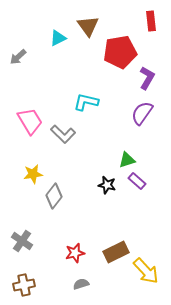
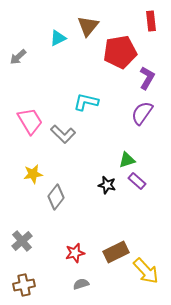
brown triangle: rotated 15 degrees clockwise
gray diamond: moved 2 px right, 1 px down
gray cross: rotated 15 degrees clockwise
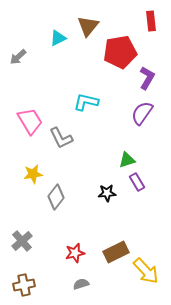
gray L-shape: moved 2 px left, 4 px down; rotated 20 degrees clockwise
purple rectangle: moved 1 px down; rotated 18 degrees clockwise
black star: moved 8 px down; rotated 18 degrees counterclockwise
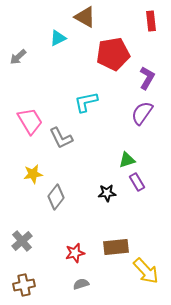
brown triangle: moved 3 px left, 9 px up; rotated 40 degrees counterclockwise
red pentagon: moved 7 px left, 2 px down
cyan L-shape: rotated 25 degrees counterclockwise
brown rectangle: moved 5 px up; rotated 20 degrees clockwise
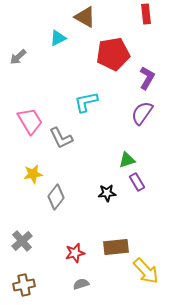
red rectangle: moved 5 px left, 7 px up
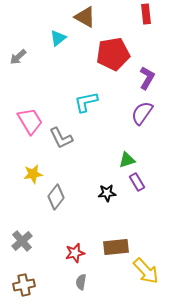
cyan triangle: rotated 12 degrees counterclockwise
gray semicircle: moved 2 px up; rotated 63 degrees counterclockwise
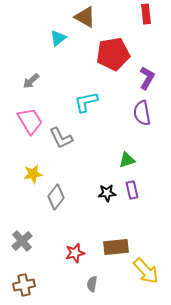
gray arrow: moved 13 px right, 24 px down
purple semicircle: rotated 45 degrees counterclockwise
purple rectangle: moved 5 px left, 8 px down; rotated 18 degrees clockwise
gray semicircle: moved 11 px right, 2 px down
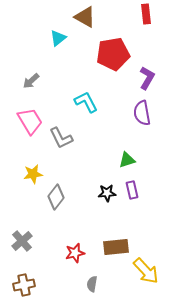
cyan L-shape: rotated 75 degrees clockwise
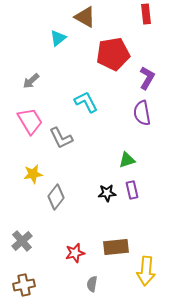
yellow arrow: rotated 48 degrees clockwise
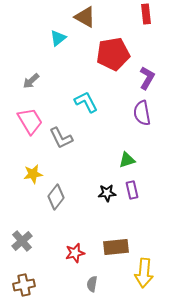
yellow arrow: moved 2 px left, 2 px down
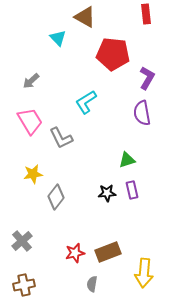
cyan triangle: rotated 36 degrees counterclockwise
red pentagon: rotated 16 degrees clockwise
cyan L-shape: rotated 95 degrees counterclockwise
brown rectangle: moved 8 px left, 5 px down; rotated 15 degrees counterclockwise
